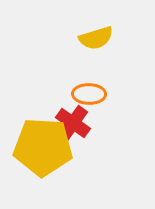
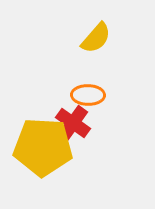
yellow semicircle: rotated 32 degrees counterclockwise
orange ellipse: moved 1 px left, 1 px down
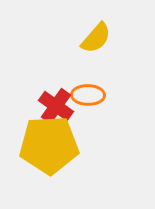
red cross: moved 17 px left, 17 px up
yellow pentagon: moved 6 px right, 2 px up; rotated 6 degrees counterclockwise
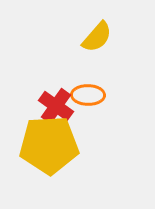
yellow semicircle: moved 1 px right, 1 px up
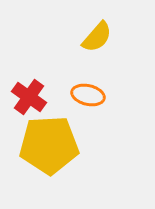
orange ellipse: rotated 12 degrees clockwise
red cross: moved 27 px left, 9 px up
